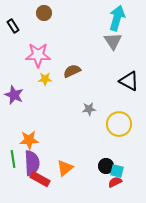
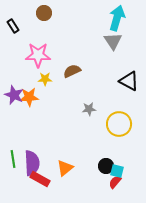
orange star: moved 43 px up
red semicircle: rotated 24 degrees counterclockwise
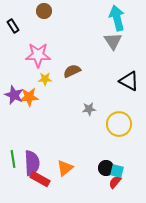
brown circle: moved 2 px up
cyan arrow: rotated 30 degrees counterclockwise
black circle: moved 2 px down
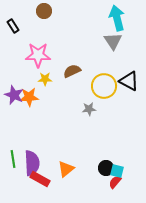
yellow circle: moved 15 px left, 38 px up
orange triangle: moved 1 px right, 1 px down
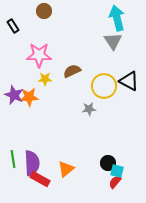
pink star: moved 1 px right
black circle: moved 2 px right, 5 px up
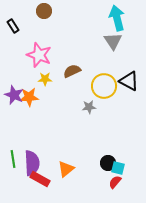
pink star: rotated 20 degrees clockwise
gray star: moved 2 px up
cyan square: moved 1 px right, 3 px up
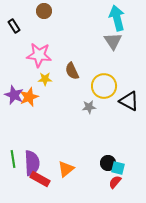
black rectangle: moved 1 px right
pink star: rotated 15 degrees counterclockwise
brown semicircle: rotated 90 degrees counterclockwise
black triangle: moved 20 px down
orange star: rotated 18 degrees counterclockwise
